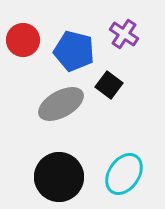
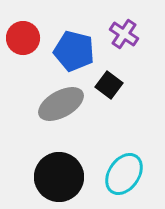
red circle: moved 2 px up
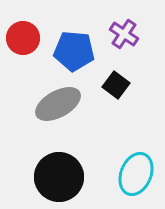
blue pentagon: rotated 9 degrees counterclockwise
black square: moved 7 px right
gray ellipse: moved 3 px left
cyan ellipse: moved 12 px right; rotated 12 degrees counterclockwise
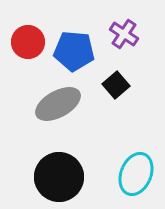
red circle: moved 5 px right, 4 px down
black square: rotated 12 degrees clockwise
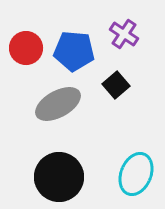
red circle: moved 2 px left, 6 px down
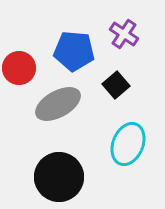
red circle: moved 7 px left, 20 px down
cyan ellipse: moved 8 px left, 30 px up
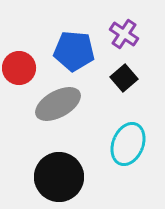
black square: moved 8 px right, 7 px up
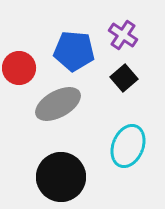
purple cross: moved 1 px left, 1 px down
cyan ellipse: moved 2 px down
black circle: moved 2 px right
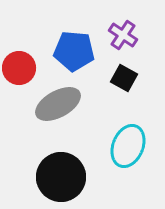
black square: rotated 20 degrees counterclockwise
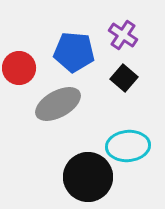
blue pentagon: moved 1 px down
black square: rotated 12 degrees clockwise
cyan ellipse: rotated 63 degrees clockwise
black circle: moved 27 px right
